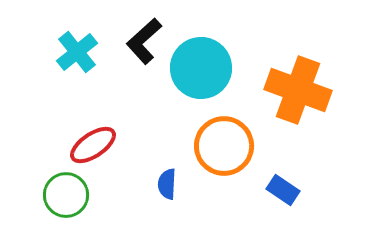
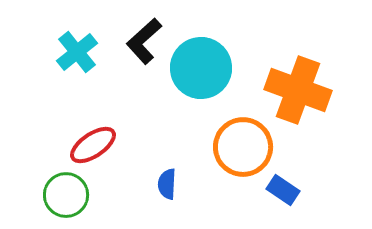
orange circle: moved 19 px right, 1 px down
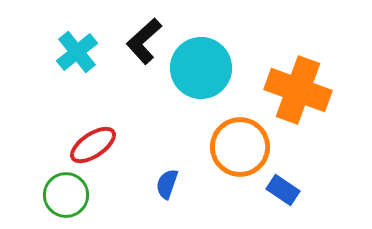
orange circle: moved 3 px left
blue semicircle: rotated 16 degrees clockwise
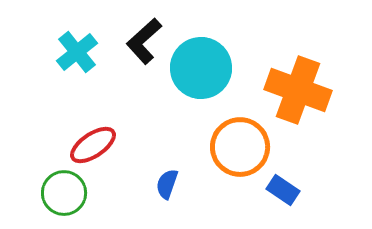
green circle: moved 2 px left, 2 px up
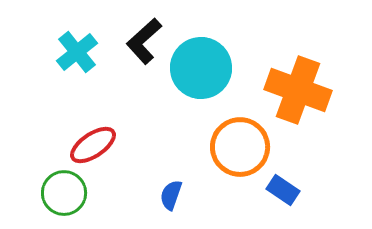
blue semicircle: moved 4 px right, 11 px down
